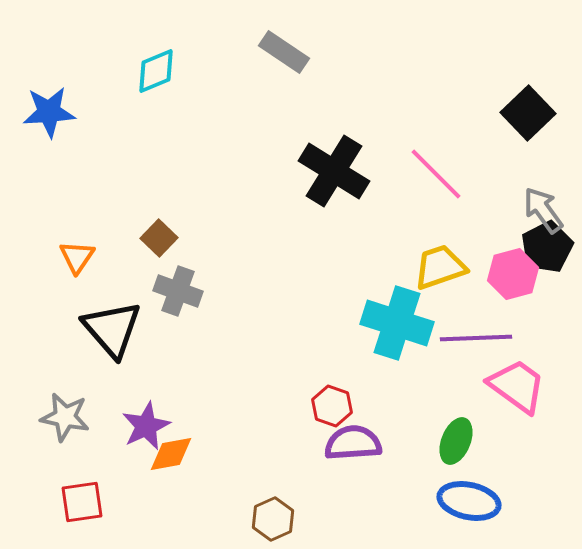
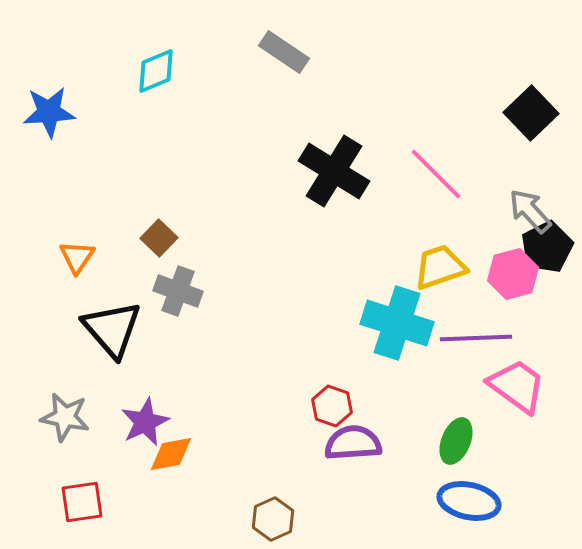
black square: moved 3 px right
gray arrow: moved 13 px left, 1 px down; rotated 6 degrees counterclockwise
purple star: moved 1 px left, 4 px up
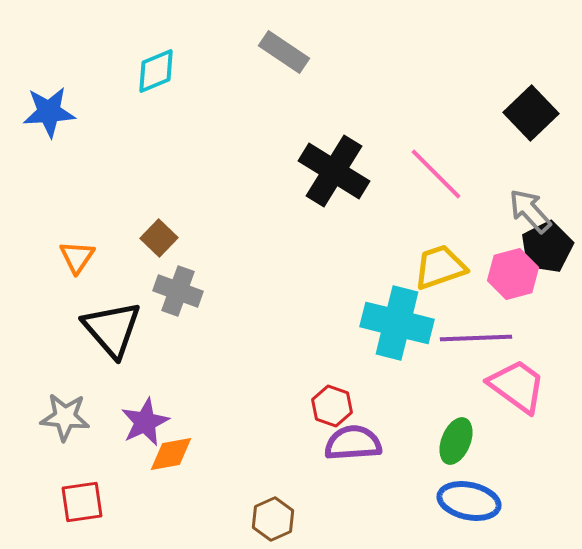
cyan cross: rotated 4 degrees counterclockwise
gray star: rotated 6 degrees counterclockwise
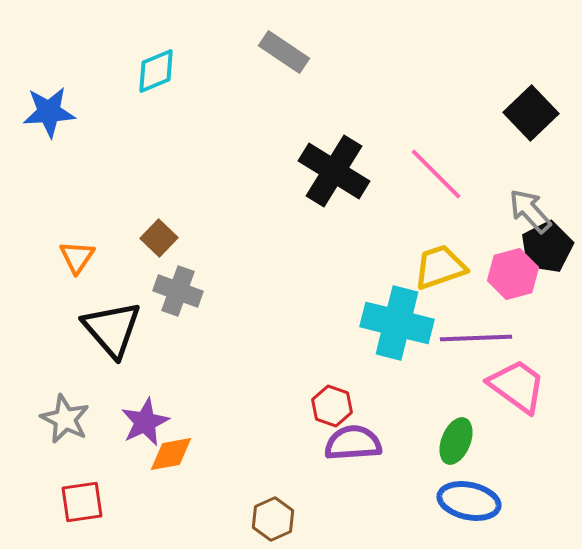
gray star: moved 2 px down; rotated 21 degrees clockwise
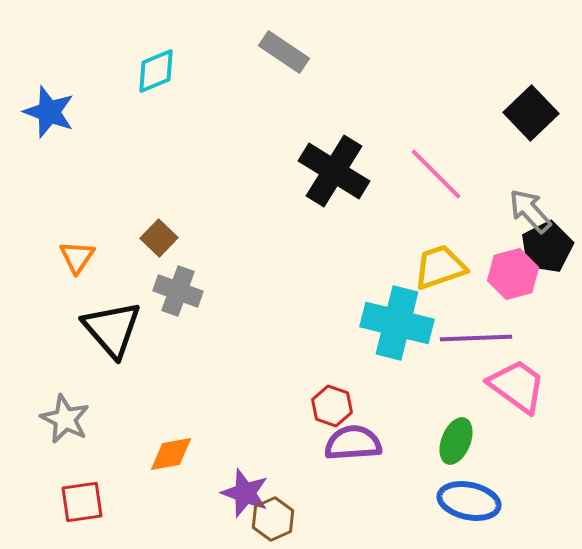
blue star: rotated 24 degrees clockwise
purple star: moved 100 px right, 71 px down; rotated 27 degrees counterclockwise
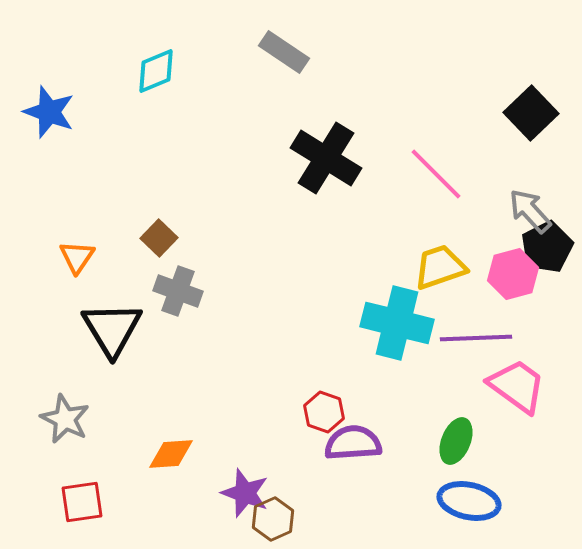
black cross: moved 8 px left, 13 px up
black triangle: rotated 10 degrees clockwise
red hexagon: moved 8 px left, 6 px down
orange diamond: rotated 6 degrees clockwise
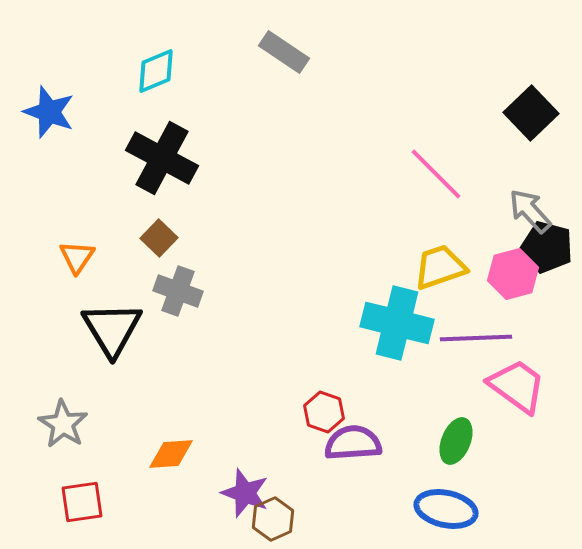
black cross: moved 164 px left; rotated 4 degrees counterclockwise
black pentagon: rotated 30 degrees counterclockwise
gray star: moved 2 px left, 5 px down; rotated 6 degrees clockwise
blue ellipse: moved 23 px left, 8 px down
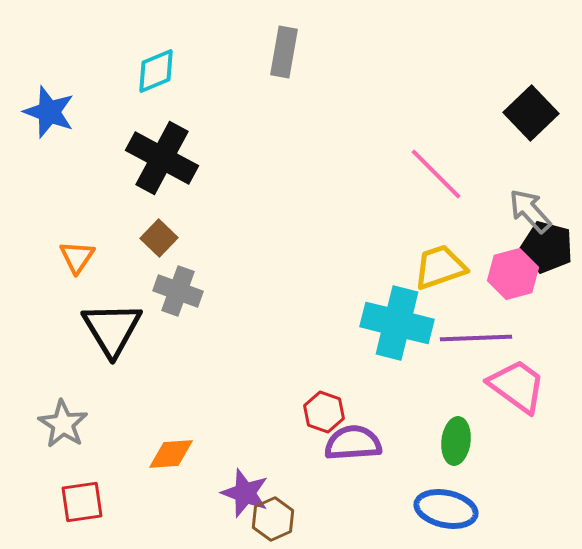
gray rectangle: rotated 66 degrees clockwise
green ellipse: rotated 15 degrees counterclockwise
